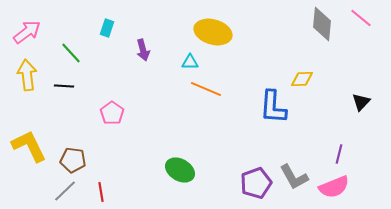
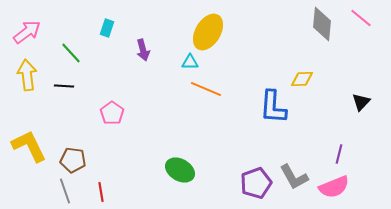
yellow ellipse: moved 5 px left; rotated 75 degrees counterclockwise
gray line: rotated 65 degrees counterclockwise
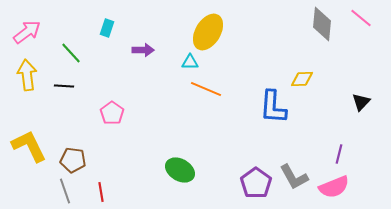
purple arrow: rotated 75 degrees counterclockwise
purple pentagon: rotated 16 degrees counterclockwise
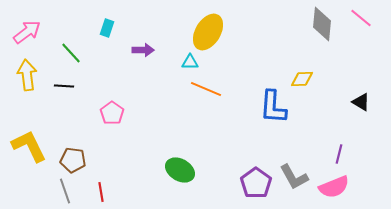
black triangle: rotated 42 degrees counterclockwise
